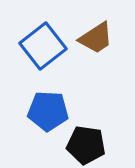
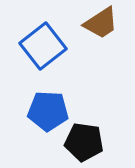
brown trapezoid: moved 5 px right, 15 px up
black pentagon: moved 2 px left, 3 px up
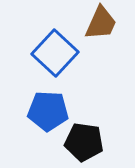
brown trapezoid: rotated 33 degrees counterclockwise
blue square: moved 12 px right, 7 px down; rotated 9 degrees counterclockwise
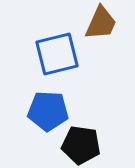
blue square: moved 2 px right, 1 px down; rotated 33 degrees clockwise
black pentagon: moved 3 px left, 3 px down
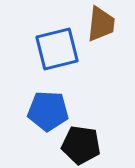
brown trapezoid: moved 1 px down; rotated 18 degrees counterclockwise
blue square: moved 5 px up
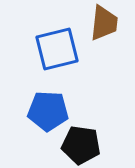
brown trapezoid: moved 3 px right, 1 px up
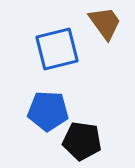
brown trapezoid: moved 1 px right; rotated 42 degrees counterclockwise
black pentagon: moved 1 px right, 4 px up
